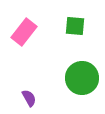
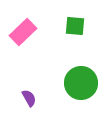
pink rectangle: moved 1 px left; rotated 8 degrees clockwise
green circle: moved 1 px left, 5 px down
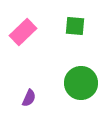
purple semicircle: rotated 54 degrees clockwise
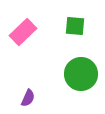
green circle: moved 9 px up
purple semicircle: moved 1 px left
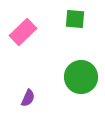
green square: moved 7 px up
green circle: moved 3 px down
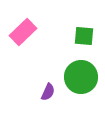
green square: moved 9 px right, 17 px down
purple semicircle: moved 20 px right, 6 px up
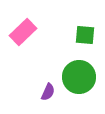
green square: moved 1 px right, 1 px up
green circle: moved 2 px left
